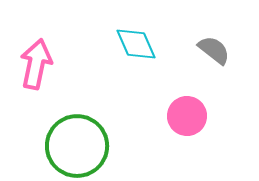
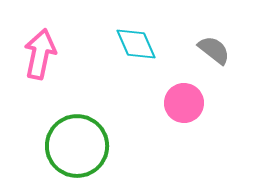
pink arrow: moved 4 px right, 10 px up
pink circle: moved 3 px left, 13 px up
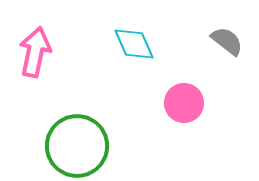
cyan diamond: moved 2 px left
gray semicircle: moved 13 px right, 9 px up
pink arrow: moved 5 px left, 2 px up
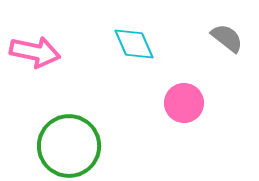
gray semicircle: moved 3 px up
pink arrow: rotated 90 degrees clockwise
green circle: moved 8 px left
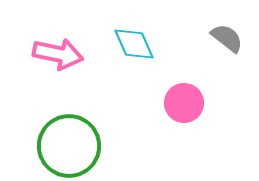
pink arrow: moved 23 px right, 2 px down
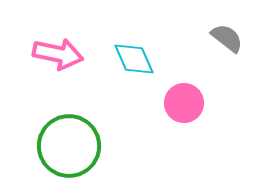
cyan diamond: moved 15 px down
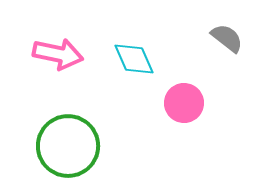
green circle: moved 1 px left
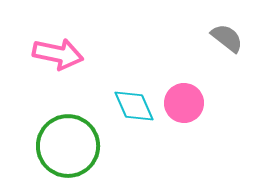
cyan diamond: moved 47 px down
